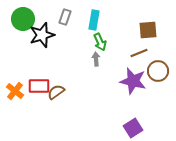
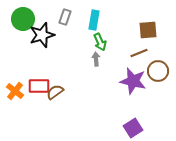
brown semicircle: moved 1 px left
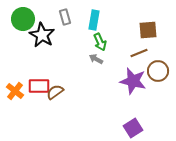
gray rectangle: rotated 35 degrees counterclockwise
black star: rotated 25 degrees counterclockwise
gray arrow: rotated 56 degrees counterclockwise
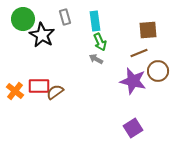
cyan rectangle: moved 1 px right, 1 px down; rotated 18 degrees counterclockwise
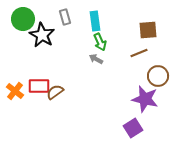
brown circle: moved 5 px down
purple star: moved 12 px right, 18 px down
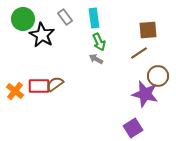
gray rectangle: rotated 21 degrees counterclockwise
cyan rectangle: moved 1 px left, 3 px up
green arrow: moved 1 px left
brown line: rotated 12 degrees counterclockwise
brown semicircle: moved 8 px up
purple star: moved 5 px up
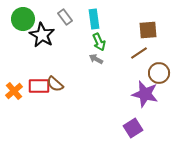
cyan rectangle: moved 1 px down
brown circle: moved 1 px right, 3 px up
brown semicircle: rotated 102 degrees counterclockwise
orange cross: moved 1 px left; rotated 12 degrees clockwise
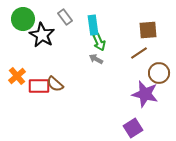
cyan rectangle: moved 1 px left, 6 px down
orange cross: moved 3 px right, 15 px up
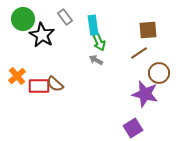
gray arrow: moved 1 px down
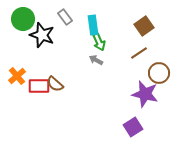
brown square: moved 4 px left, 4 px up; rotated 30 degrees counterclockwise
black star: rotated 10 degrees counterclockwise
purple square: moved 1 px up
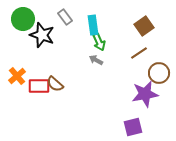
purple star: rotated 24 degrees counterclockwise
purple square: rotated 18 degrees clockwise
